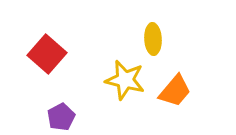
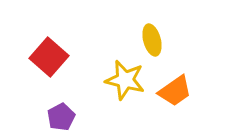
yellow ellipse: moved 1 px left, 1 px down; rotated 12 degrees counterclockwise
red square: moved 2 px right, 3 px down
orange trapezoid: rotated 15 degrees clockwise
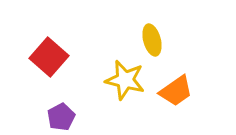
orange trapezoid: moved 1 px right
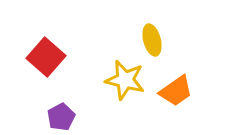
red square: moved 3 px left
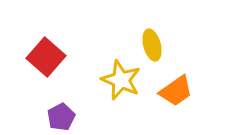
yellow ellipse: moved 5 px down
yellow star: moved 4 px left; rotated 9 degrees clockwise
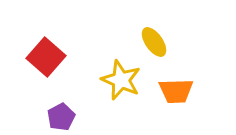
yellow ellipse: moved 2 px right, 3 px up; rotated 20 degrees counterclockwise
orange trapezoid: rotated 33 degrees clockwise
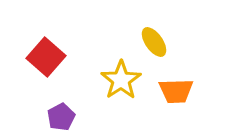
yellow star: rotated 15 degrees clockwise
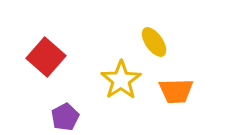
purple pentagon: moved 4 px right
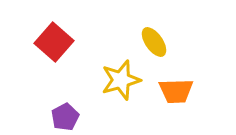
red square: moved 8 px right, 15 px up
yellow star: rotated 18 degrees clockwise
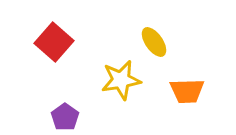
yellow star: rotated 6 degrees clockwise
orange trapezoid: moved 11 px right
purple pentagon: rotated 8 degrees counterclockwise
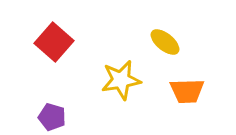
yellow ellipse: moved 11 px right; rotated 16 degrees counterclockwise
purple pentagon: moved 13 px left; rotated 20 degrees counterclockwise
